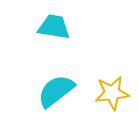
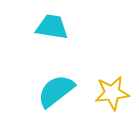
cyan trapezoid: moved 2 px left
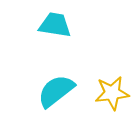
cyan trapezoid: moved 3 px right, 2 px up
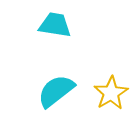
yellow star: moved 1 px left; rotated 24 degrees counterclockwise
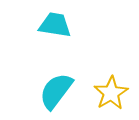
cyan semicircle: rotated 15 degrees counterclockwise
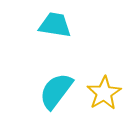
yellow star: moved 7 px left
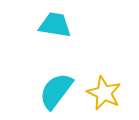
yellow star: rotated 16 degrees counterclockwise
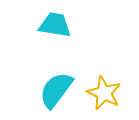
cyan semicircle: moved 1 px up
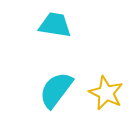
yellow star: moved 2 px right
